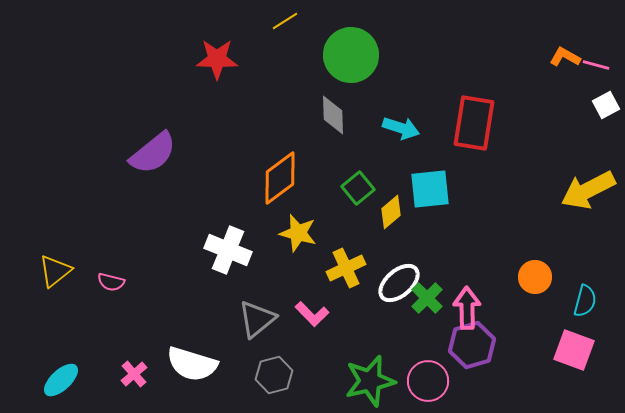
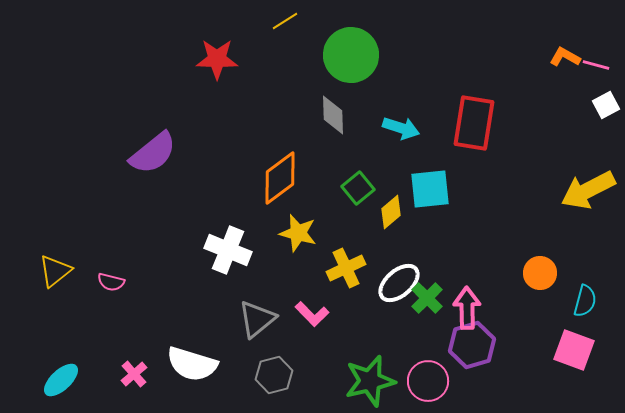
orange circle: moved 5 px right, 4 px up
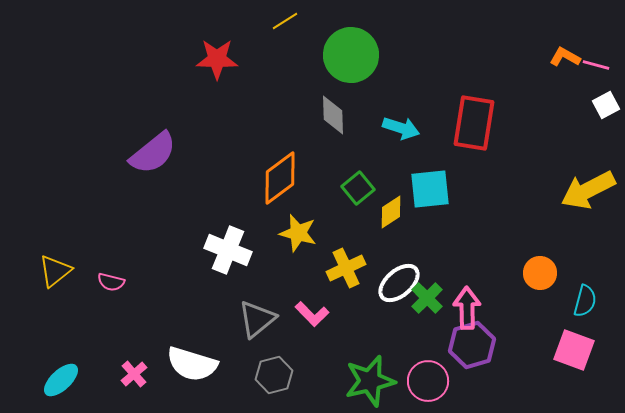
yellow diamond: rotated 8 degrees clockwise
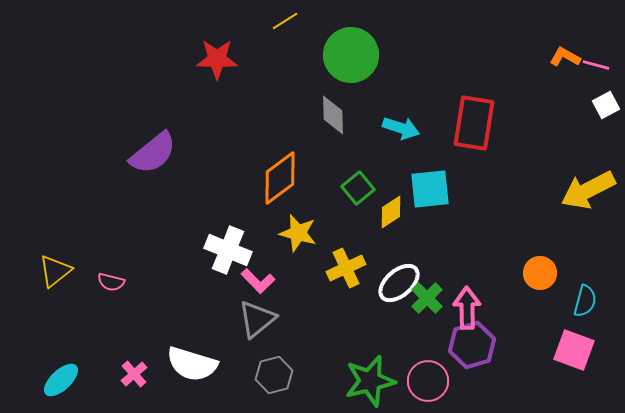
pink L-shape: moved 54 px left, 33 px up
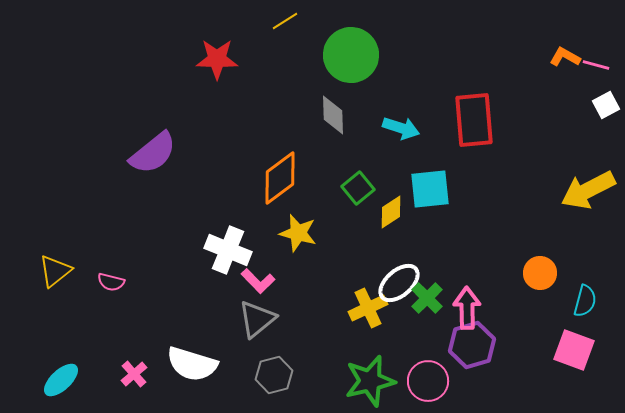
red rectangle: moved 3 px up; rotated 14 degrees counterclockwise
yellow cross: moved 22 px right, 40 px down
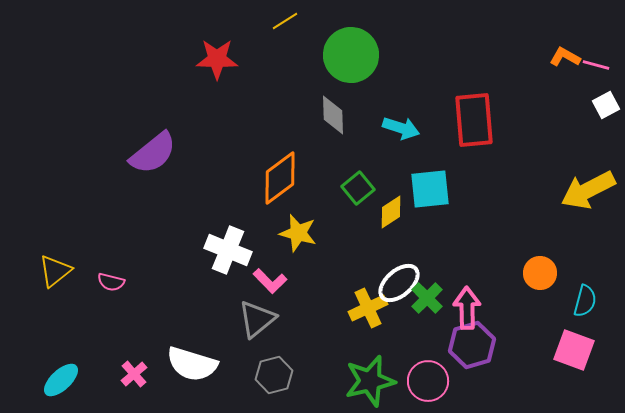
pink L-shape: moved 12 px right
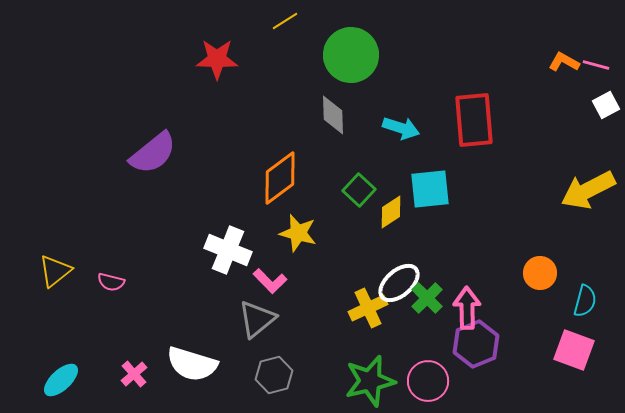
orange L-shape: moved 1 px left, 5 px down
green square: moved 1 px right, 2 px down; rotated 8 degrees counterclockwise
purple hexagon: moved 4 px right, 1 px up; rotated 6 degrees counterclockwise
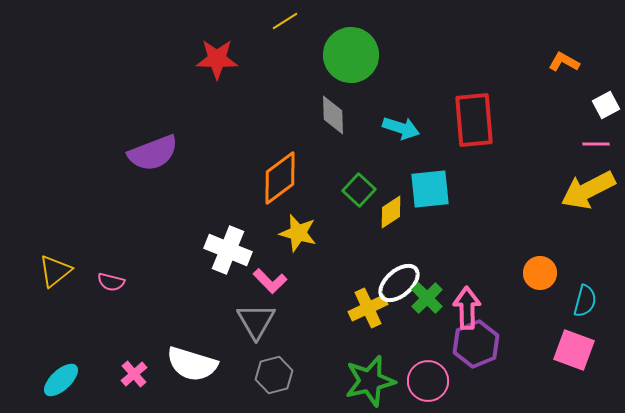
pink line: moved 79 px down; rotated 16 degrees counterclockwise
purple semicircle: rotated 18 degrees clockwise
gray triangle: moved 1 px left, 2 px down; rotated 21 degrees counterclockwise
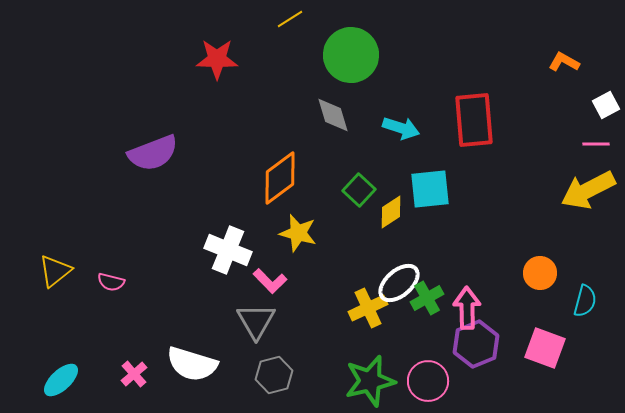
yellow line: moved 5 px right, 2 px up
gray diamond: rotated 15 degrees counterclockwise
green cross: rotated 16 degrees clockwise
pink square: moved 29 px left, 2 px up
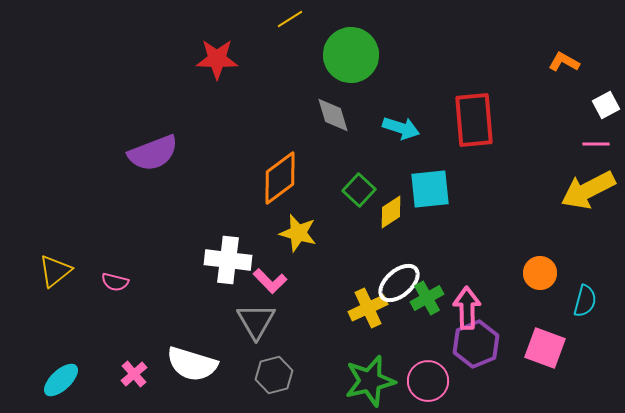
white cross: moved 10 px down; rotated 15 degrees counterclockwise
pink semicircle: moved 4 px right
